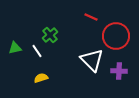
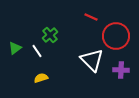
green triangle: rotated 24 degrees counterclockwise
purple cross: moved 2 px right, 1 px up
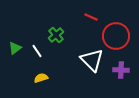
green cross: moved 6 px right
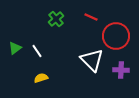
green cross: moved 16 px up
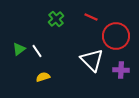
green triangle: moved 4 px right, 1 px down
yellow semicircle: moved 2 px right, 1 px up
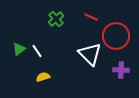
white triangle: moved 2 px left, 6 px up
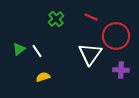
white triangle: rotated 20 degrees clockwise
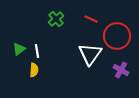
red line: moved 2 px down
red circle: moved 1 px right
white line: rotated 24 degrees clockwise
purple cross: rotated 28 degrees clockwise
yellow semicircle: moved 9 px left, 7 px up; rotated 112 degrees clockwise
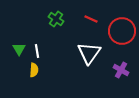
green cross: rotated 14 degrees counterclockwise
red circle: moved 5 px right, 5 px up
green triangle: rotated 24 degrees counterclockwise
white triangle: moved 1 px left, 1 px up
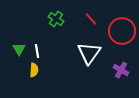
red line: rotated 24 degrees clockwise
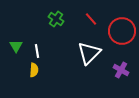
green triangle: moved 3 px left, 3 px up
white triangle: rotated 10 degrees clockwise
